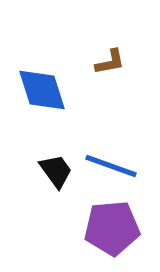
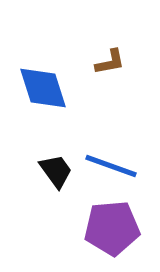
blue diamond: moved 1 px right, 2 px up
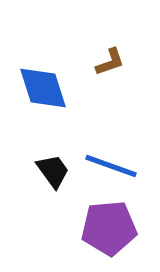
brown L-shape: rotated 8 degrees counterclockwise
black trapezoid: moved 3 px left
purple pentagon: moved 3 px left
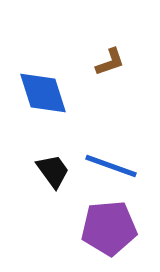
blue diamond: moved 5 px down
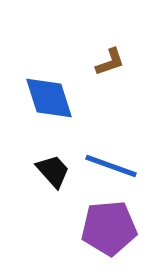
blue diamond: moved 6 px right, 5 px down
black trapezoid: rotated 6 degrees counterclockwise
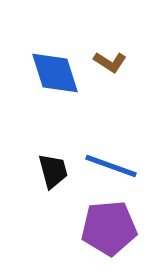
brown L-shape: rotated 52 degrees clockwise
blue diamond: moved 6 px right, 25 px up
black trapezoid: rotated 27 degrees clockwise
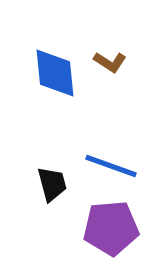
blue diamond: rotated 12 degrees clockwise
black trapezoid: moved 1 px left, 13 px down
purple pentagon: moved 2 px right
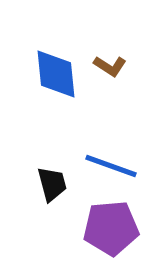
brown L-shape: moved 4 px down
blue diamond: moved 1 px right, 1 px down
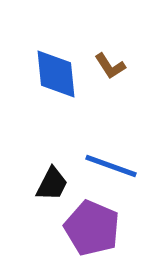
brown L-shape: rotated 24 degrees clockwise
black trapezoid: rotated 42 degrees clockwise
purple pentagon: moved 19 px left; rotated 28 degrees clockwise
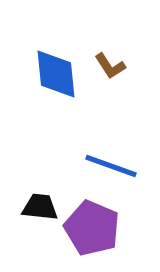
black trapezoid: moved 12 px left, 23 px down; rotated 111 degrees counterclockwise
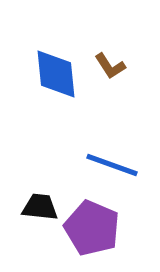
blue line: moved 1 px right, 1 px up
